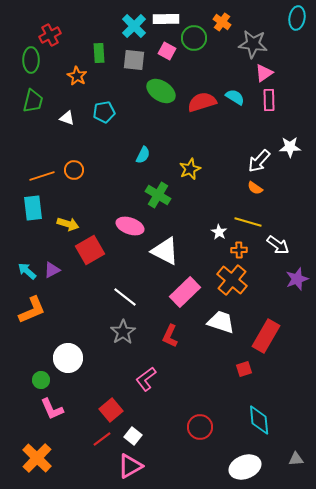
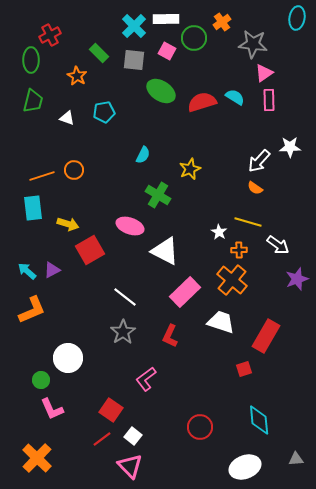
orange cross at (222, 22): rotated 18 degrees clockwise
green rectangle at (99, 53): rotated 42 degrees counterclockwise
red square at (111, 410): rotated 15 degrees counterclockwise
pink triangle at (130, 466): rotated 44 degrees counterclockwise
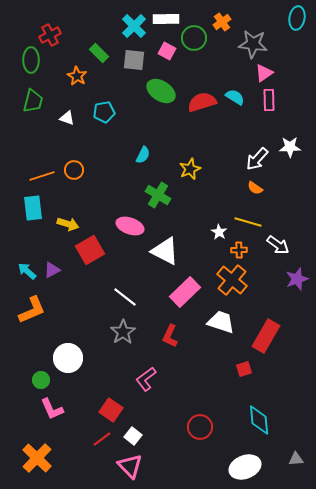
white arrow at (259, 161): moved 2 px left, 2 px up
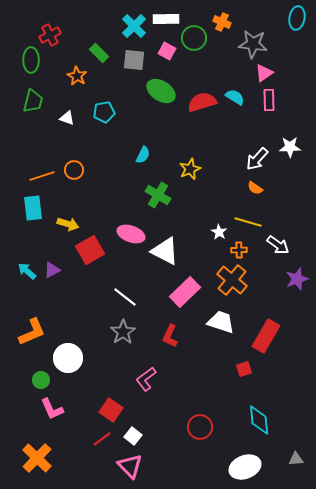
orange cross at (222, 22): rotated 30 degrees counterclockwise
pink ellipse at (130, 226): moved 1 px right, 8 px down
orange L-shape at (32, 310): moved 22 px down
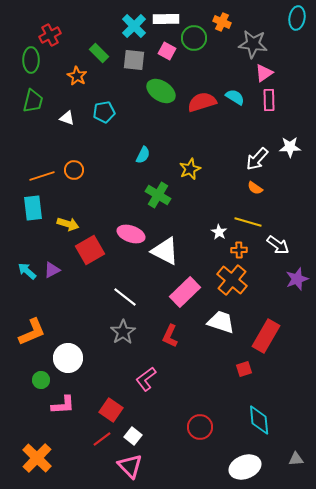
pink L-shape at (52, 409): moved 11 px right, 4 px up; rotated 70 degrees counterclockwise
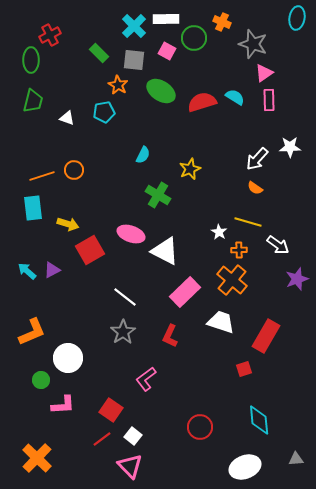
gray star at (253, 44): rotated 12 degrees clockwise
orange star at (77, 76): moved 41 px right, 9 px down
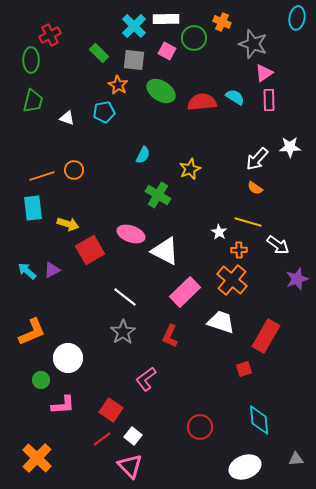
red semicircle at (202, 102): rotated 12 degrees clockwise
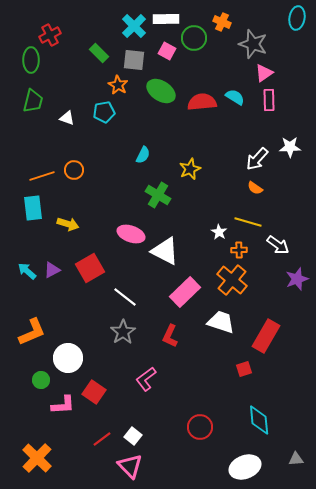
red square at (90, 250): moved 18 px down
red square at (111, 410): moved 17 px left, 18 px up
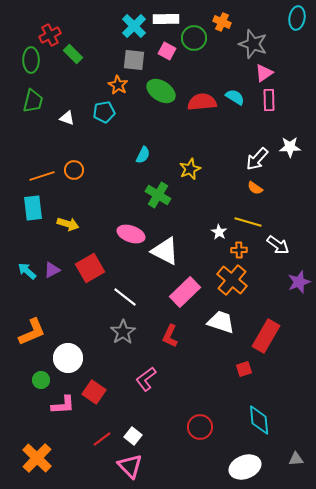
green rectangle at (99, 53): moved 26 px left, 1 px down
purple star at (297, 279): moved 2 px right, 3 px down
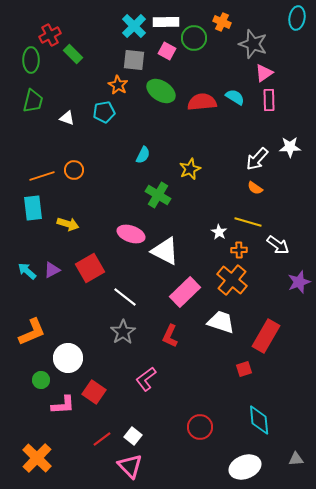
white rectangle at (166, 19): moved 3 px down
